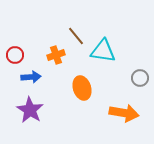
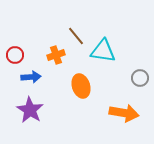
orange ellipse: moved 1 px left, 2 px up
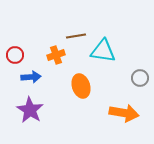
brown line: rotated 60 degrees counterclockwise
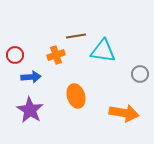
gray circle: moved 4 px up
orange ellipse: moved 5 px left, 10 px down
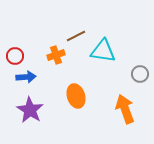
brown line: rotated 18 degrees counterclockwise
red circle: moved 1 px down
blue arrow: moved 5 px left
orange arrow: moved 1 px right, 4 px up; rotated 120 degrees counterclockwise
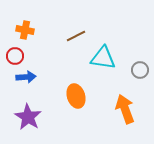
cyan triangle: moved 7 px down
orange cross: moved 31 px left, 25 px up; rotated 30 degrees clockwise
gray circle: moved 4 px up
purple star: moved 2 px left, 7 px down
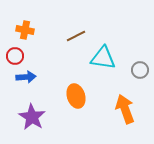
purple star: moved 4 px right
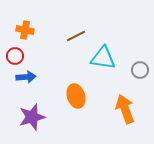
purple star: rotated 24 degrees clockwise
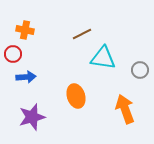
brown line: moved 6 px right, 2 px up
red circle: moved 2 px left, 2 px up
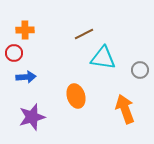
orange cross: rotated 12 degrees counterclockwise
brown line: moved 2 px right
red circle: moved 1 px right, 1 px up
